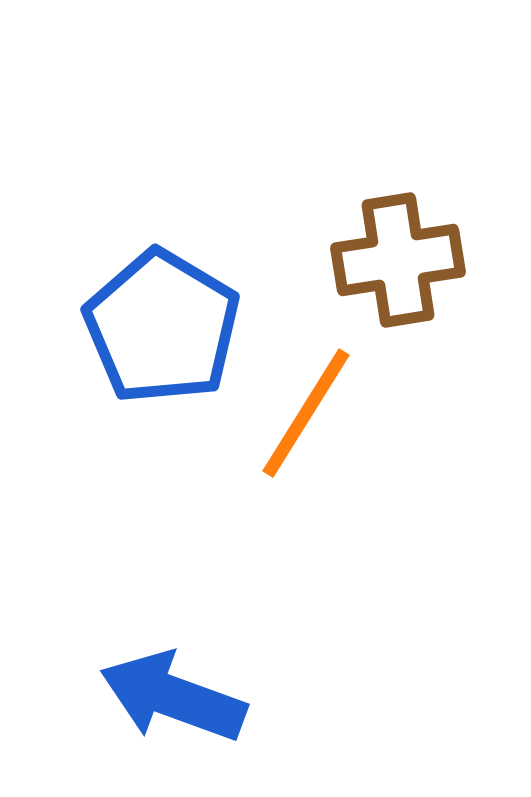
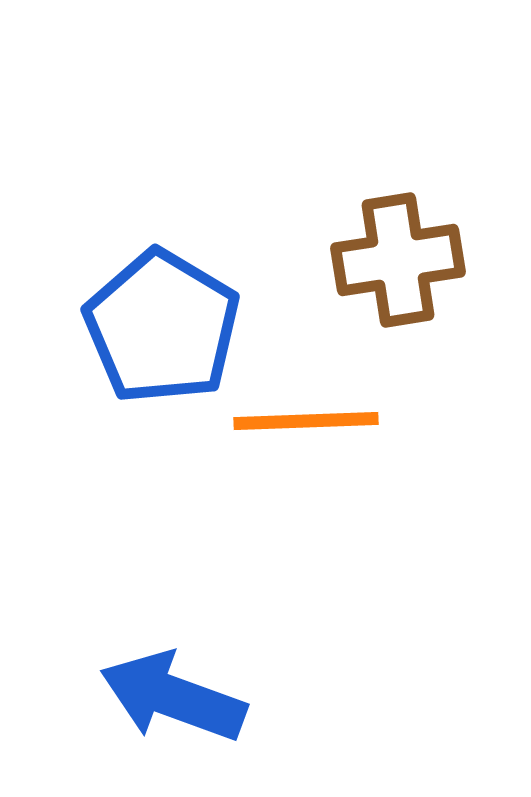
orange line: moved 8 px down; rotated 56 degrees clockwise
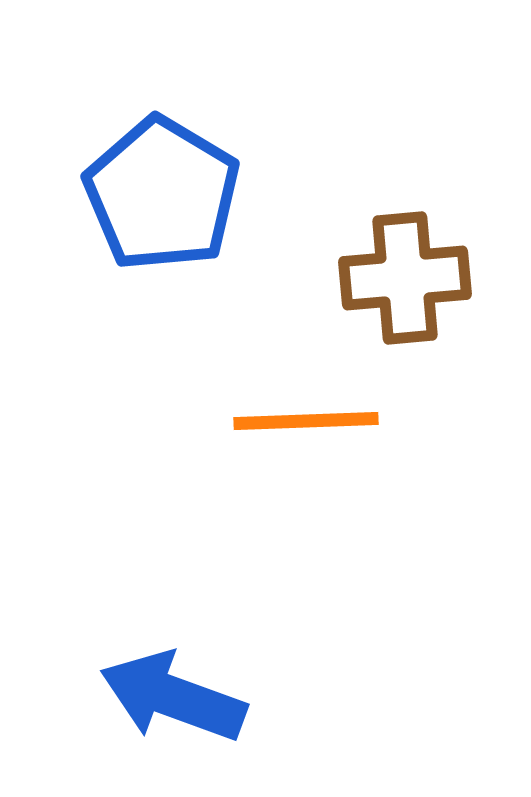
brown cross: moved 7 px right, 18 px down; rotated 4 degrees clockwise
blue pentagon: moved 133 px up
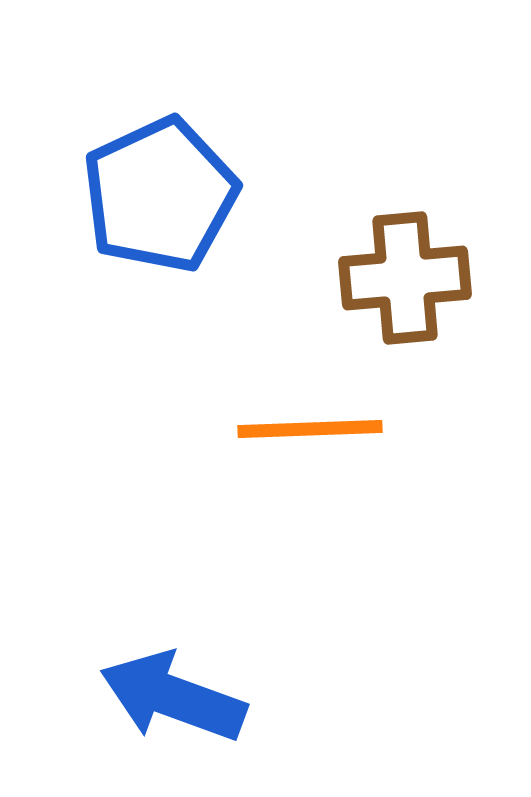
blue pentagon: moved 2 px left, 1 px down; rotated 16 degrees clockwise
orange line: moved 4 px right, 8 px down
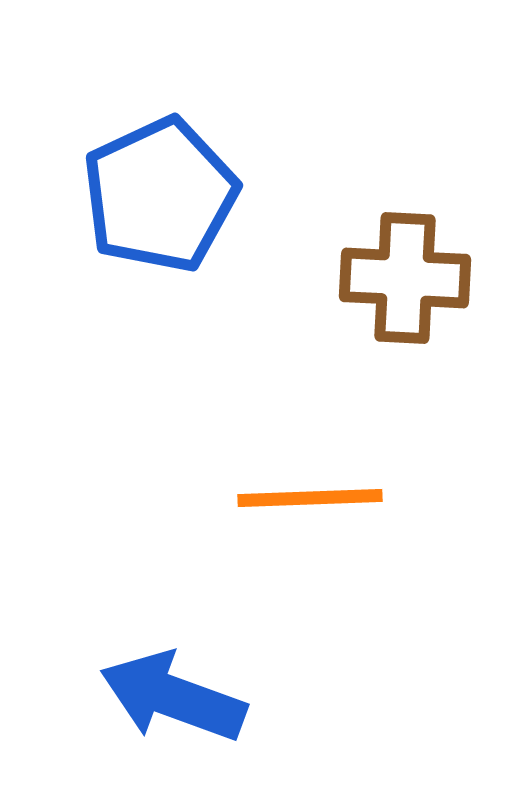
brown cross: rotated 8 degrees clockwise
orange line: moved 69 px down
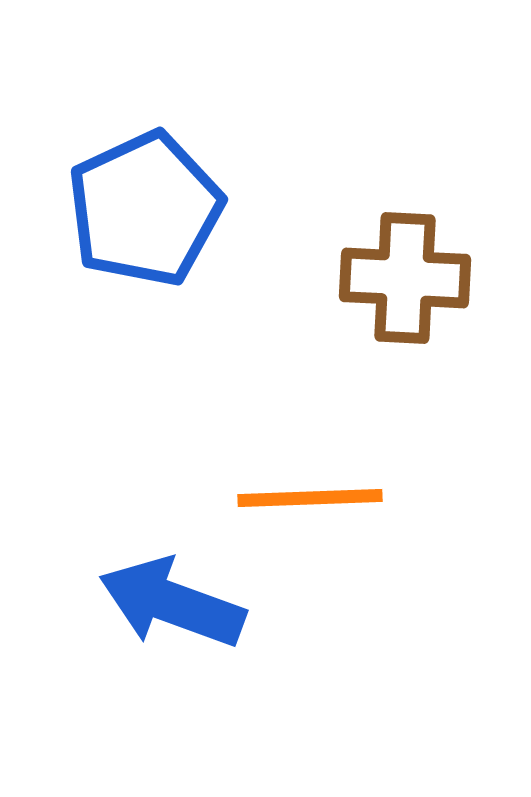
blue pentagon: moved 15 px left, 14 px down
blue arrow: moved 1 px left, 94 px up
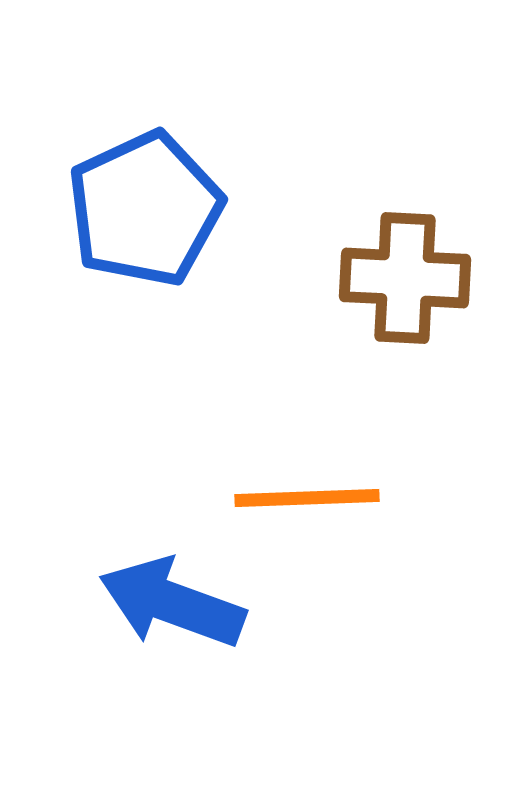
orange line: moved 3 px left
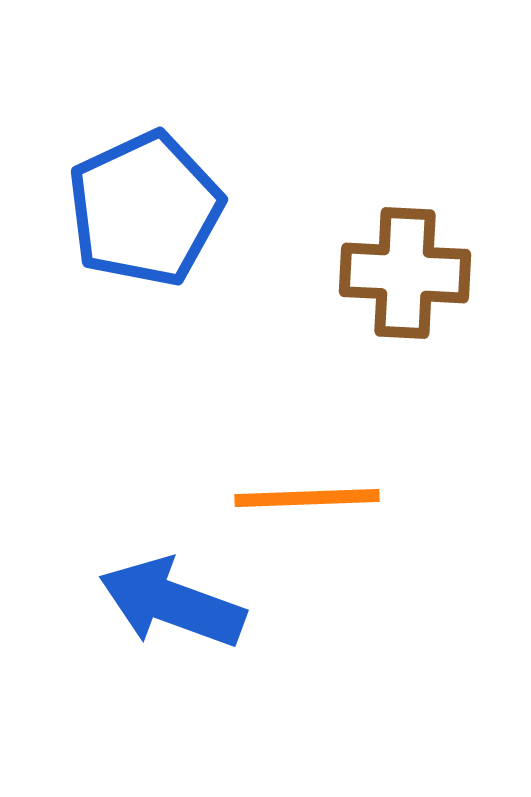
brown cross: moved 5 px up
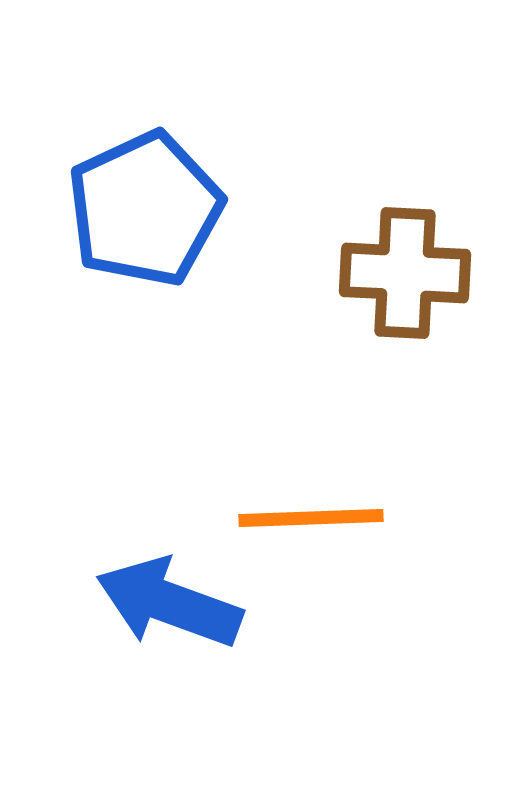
orange line: moved 4 px right, 20 px down
blue arrow: moved 3 px left
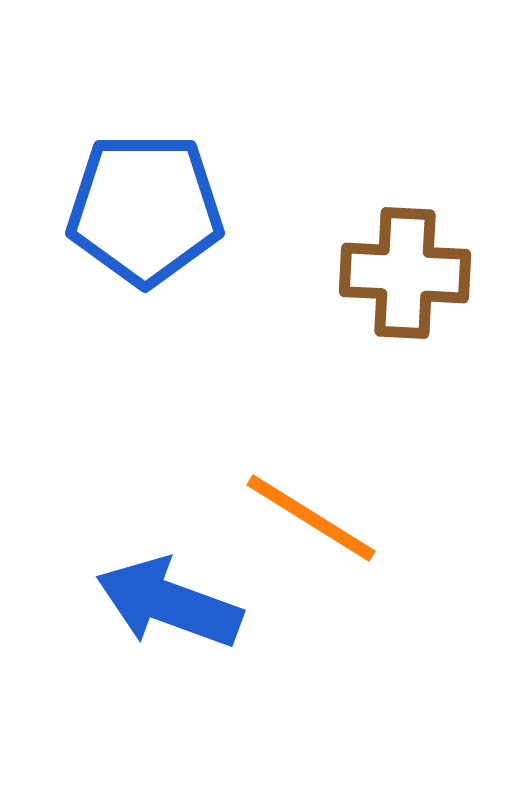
blue pentagon: rotated 25 degrees clockwise
orange line: rotated 34 degrees clockwise
